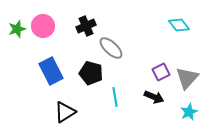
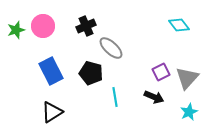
green star: moved 1 px left, 1 px down
black triangle: moved 13 px left
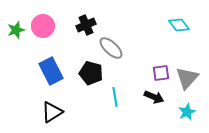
black cross: moved 1 px up
purple square: moved 1 px down; rotated 18 degrees clockwise
cyan star: moved 2 px left
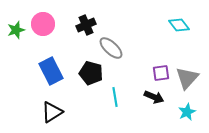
pink circle: moved 2 px up
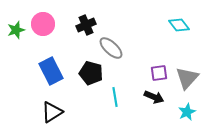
purple square: moved 2 px left
